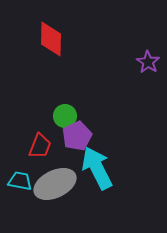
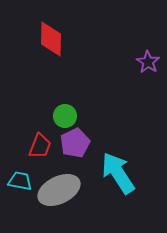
purple pentagon: moved 2 px left, 7 px down
cyan arrow: moved 21 px right, 5 px down; rotated 6 degrees counterclockwise
gray ellipse: moved 4 px right, 6 px down
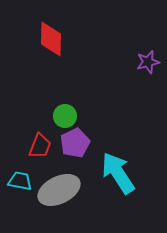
purple star: rotated 25 degrees clockwise
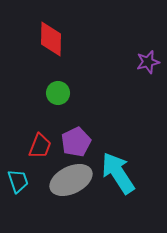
green circle: moved 7 px left, 23 px up
purple pentagon: moved 1 px right, 1 px up
cyan trapezoid: moved 2 px left; rotated 60 degrees clockwise
gray ellipse: moved 12 px right, 10 px up
